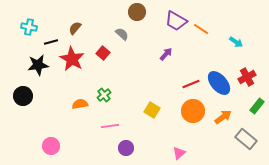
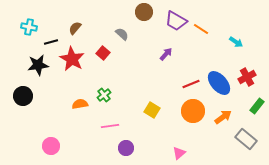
brown circle: moved 7 px right
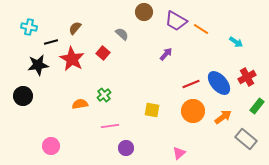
yellow square: rotated 21 degrees counterclockwise
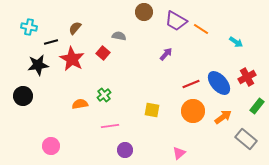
gray semicircle: moved 3 px left, 2 px down; rotated 32 degrees counterclockwise
purple circle: moved 1 px left, 2 px down
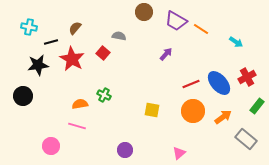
green cross: rotated 24 degrees counterclockwise
pink line: moved 33 px left; rotated 24 degrees clockwise
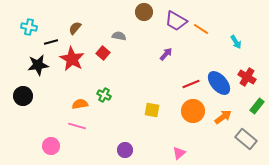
cyan arrow: rotated 24 degrees clockwise
red cross: rotated 30 degrees counterclockwise
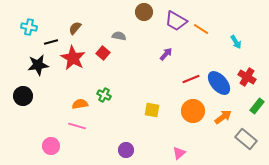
red star: moved 1 px right, 1 px up
red line: moved 5 px up
purple circle: moved 1 px right
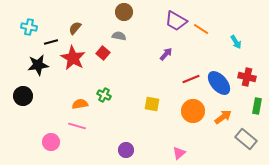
brown circle: moved 20 px left
red cross: rotated 18 degrees counterclockwise
green rectangle: rotated 28 degrees counterclockwise
yellow square: moved 6 px up
pink circle: moved 4 px up
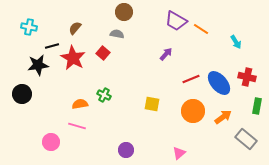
gray semicircle: moved 2 px left, 2 px up
black line: moved 1 px right, 4 px down
black circle: moved 1 px left, 2 px up
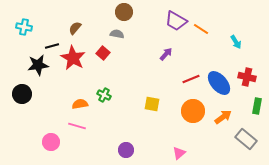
cyan cross: moved 5 px left
